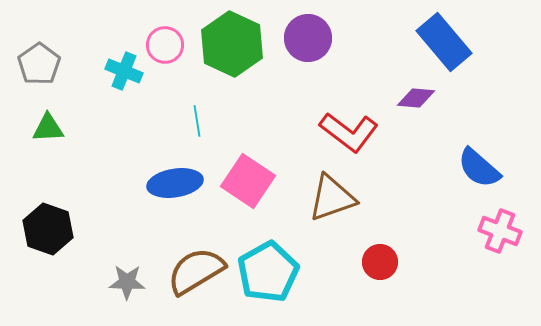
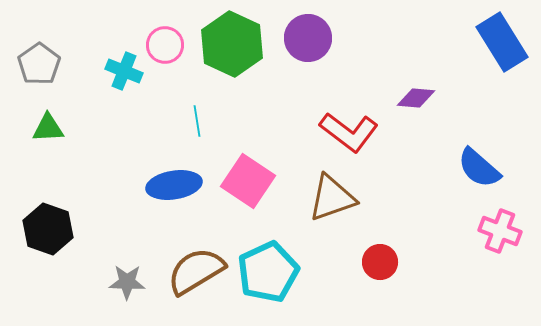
blue rectangle: moved 58 px right; rotated 8 degrees clockwise
blue ellipse: moved 1 px left, 2 px down
cyan pentagon: rotated 4 degrees clockwise
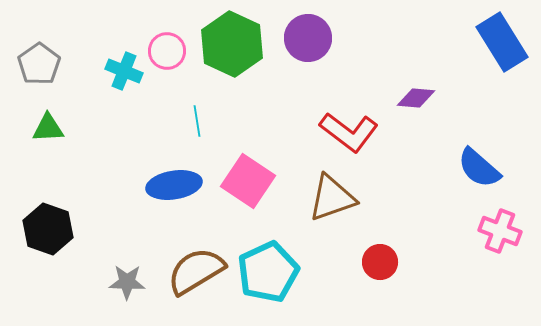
pink circle: moved 2 px right, 6 px down
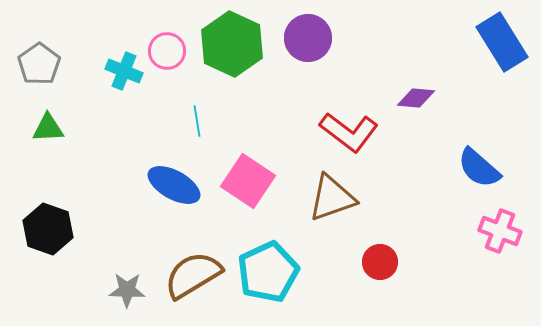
blue ellipse: rotated 38 degrees clockwise
brown semicircle: moved 3 px left, 4 px down
gray star: moved 8 px down
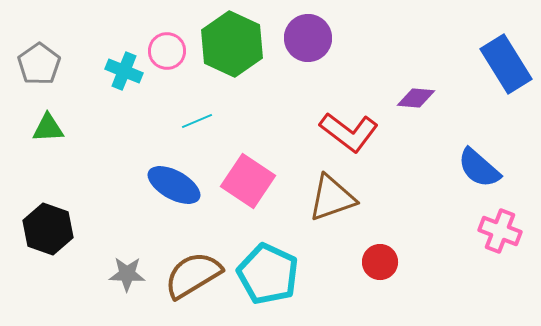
blue rectangle: moved 4 px right, 22 px down
cyan line: rotated 76 degrees clockwise
cyan pentagon: moved 2 px down; rotated 22 degrees counterclockwise
gray star: moved 16 px up
